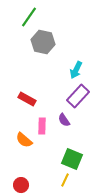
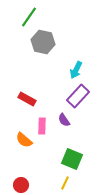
yellow line: moved 3 px down
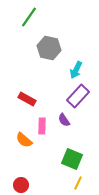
gray hexagon: moved 6 px right, 6 px down
yellow line: moved 13 px right
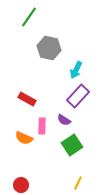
purple semicircle: rotated 24 degrees counterclockwise
orange semicircle: moved 2 px up; rotated 18 degrees counterclockwise
green square: moved 14 px up; rotated 35 degrees clockwise
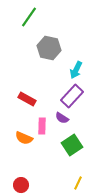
purple rectangle: moved 6 px left
purple semicircle: moved 2 px left, 2 px up
